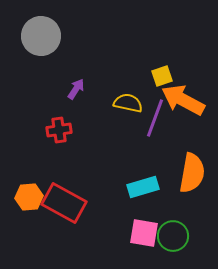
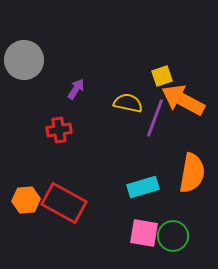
gray circle: moved 17 px left, 24 px down
orange hexagon: moved 3 px left, 3 px down
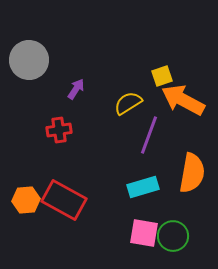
gray circle: moved 5 px right
yellow semicircle: rotated 44 degrees counterclockwise
purple line: moved 6 px left, 17 px down
red rectangle: moved 3 px up
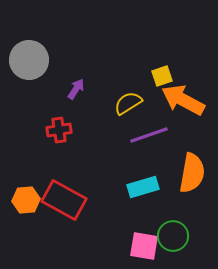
purple line: rotated 51 degrees clockwise
pink square: moved 13 px down
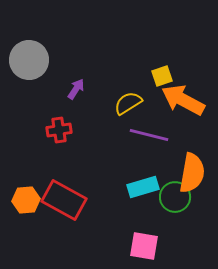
purple line: rotated 33 degrees clockwise
green circle: moved 2 px right, 39 px up
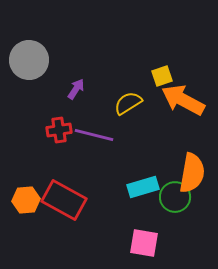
purple line: moved 55 px left
pink square: moved 3 px up
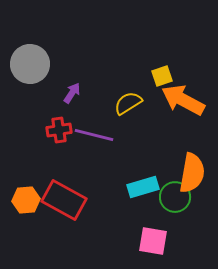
gray circle: moved 1 px right, 4 px down
purple arrow: moved 4 px left, 4 px down
pink square: moved 9 px right, 2 px up
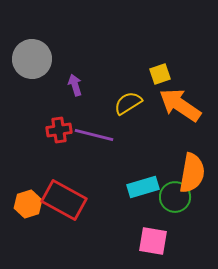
gray circle: moved 2 px right, 5 px up
yellow square: moved 2 px left, 2 px up
purple arrow: moved 3 px right, 8 px up; rotated 50 degrees counterclockwise
orange arrow: moved 3 px left, 5 px down; rotated 6 degrees clockwise
orange hexagon: moved 2 px right, 4 px down; rotated 12 degrees counterclockwise
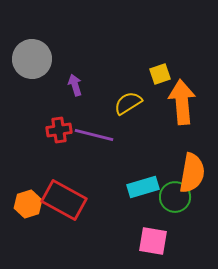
orange arrow: moved 2 px right, 3 px up; rotated 51 degrees clockwise
